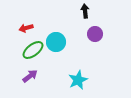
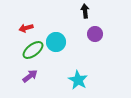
cyan star: rotated 18 degrees counterclockwise
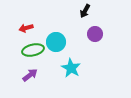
black arrow: rotated 144 degrees counterclockwise
green ellipse: rotated 25 degrees clockwise
purple arrow: moved 1 px up
cyan star: moved 7 px left, 12 px up
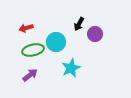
black arrow: moved 6 px left, 13 px down
cyan star: rotated 18 degrees clockwise
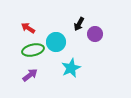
red arrow: moved 2 px right; rotated 48 degrees clockwise
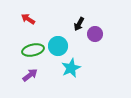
red arrow: moved 9 px up
cyan circle: moved 2 px right, 4 px down
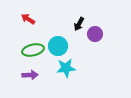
cyan star: moved 5 px left; rotated 18 degrees clockwise
purple arrow: rotated 35 degrees clockwise
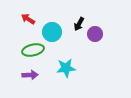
cyan circle: moved 6 px left, 14 px up
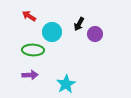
red arrow: moved 1 px right, 3 px up
green ellipse: rotated 15 degrees clockwise
cyan star: moved 16 px down; rotated 24 degrees counterclockwise
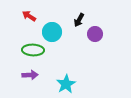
black arrow: moved 4 px up
